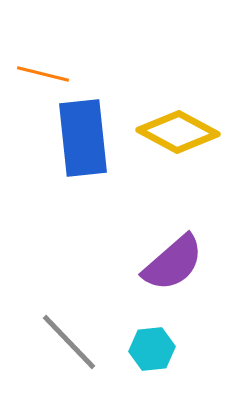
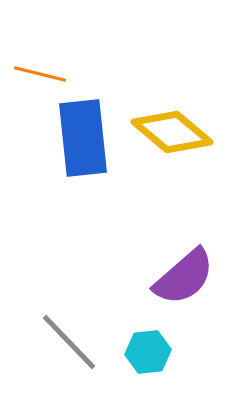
orange line: moved 3 px left
yellow diamond: moved 6 px left; rotated 12 degrees clockwise
purple semicircle: moved 11 px right, 14 px down
cyan hexagon: moved 4 px left, 3 px down
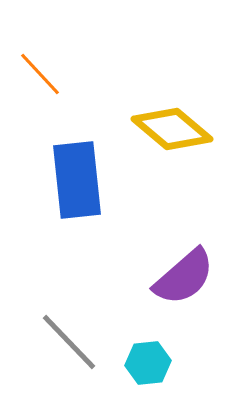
orange line: rotated 33 degrees clockwise
yellow diamond: moved 3 px up
blue rectangle: moved 6 px left, 42 px down
cyan hexagon: moved 11 px down
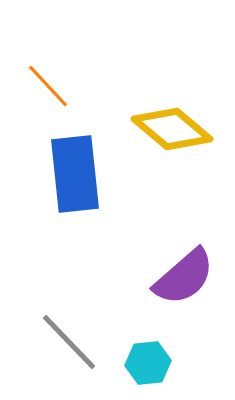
orange line: moved 8 px right, 12 px down
blue rectangle: moved 2 px left, 6 px up
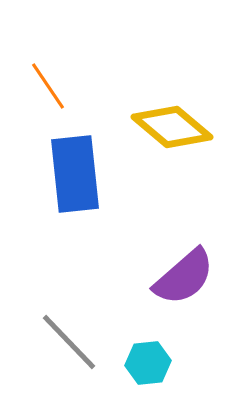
orange line: rotated 9 degrees clockwise
yellow diamond: moved 2 px up
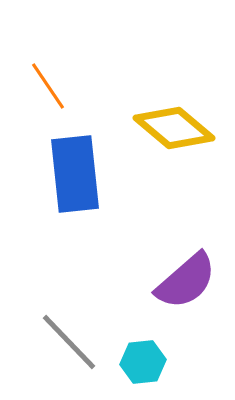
yellow diamond: moved 2 px right, 1 px down
purple semicircle: moved 2 px right, 4 px down
cyan hexagon: moved 5 px left, 1 px up
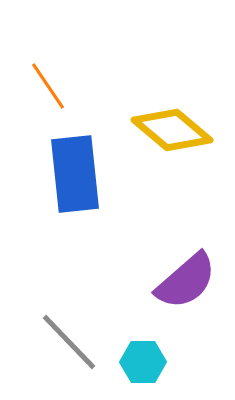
yellow diamond: moved 2 px left, 2 px down
cyan hexagon: rotated 6 degrees clockwise
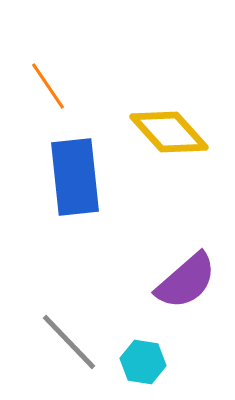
yellow diamond: moved 3 px left, 2 px down; rotated 8 degrees clockwise
blue rectangle: moved 3 px down
cyan hexagon: rotated 9 degrees clockwise
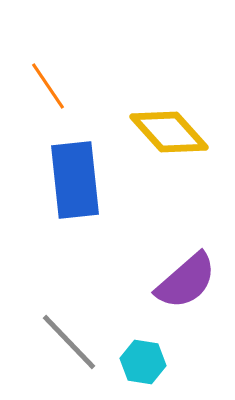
blue rectangle: moved 3 px down
